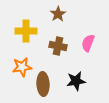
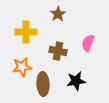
yellow cross: moved 1 px down
brown cross: moved 5 px down
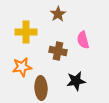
pink semicircle: moved 5 px left, 3 px up; rotated 36 degrees counterclockwise
brown ellipse: moved 2 px left, 4 px down
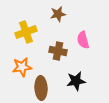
brown star: rotated 21 degrees clockwise
yellow cross: rotated 20 degrees counterclockwise
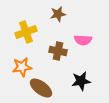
pink semicircle: rotated 72 degrees counterclockwise
black star: moved 5 px right
brown ellipse: rotated 50 degrees counterclockwise
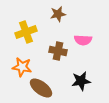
orange star: rotated 18 degrees clockwise
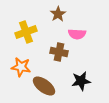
brown star: rotated 21 degrees counterclockwise
pink semicircle: moved 6 px left, 6 px up
brown cross: moved 1 px right, 1 px down
orange star: moved 1 px left
brown ellipse: moved 3 px right, 2 px up
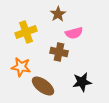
pink semicircle: moved 3 px left, 1 px up; rotated 18 degrees counterclockwise
black star: moved 1 px right, 1 px down
brown ellipse: moved 1 px left
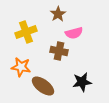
brown cross: moved 1 px up
